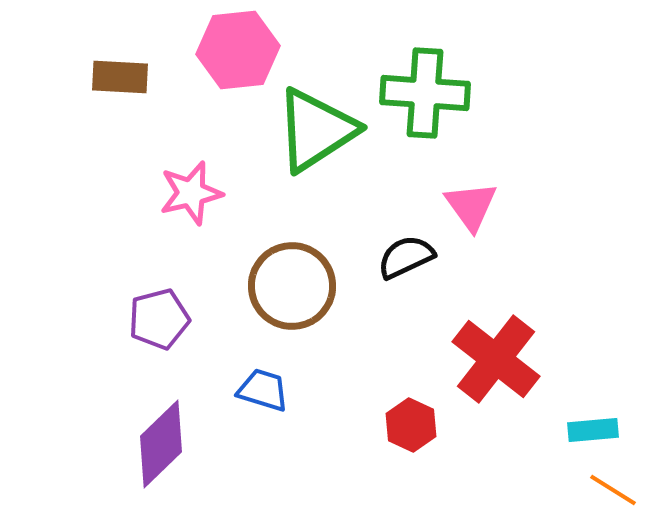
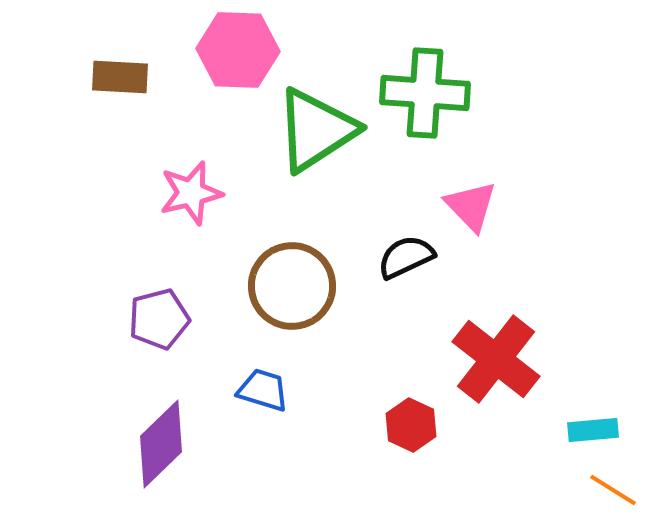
pink hexagon: rotated 8 degrees clockwise
pink triangle: rotated 8 degrees counterclockwise
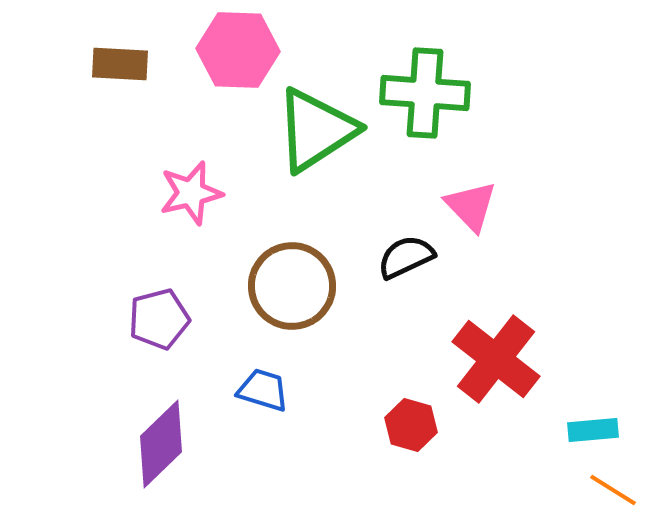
brown rectangle: moved 13 px up
red hexagon: rotated 9 degrees counterclockwise
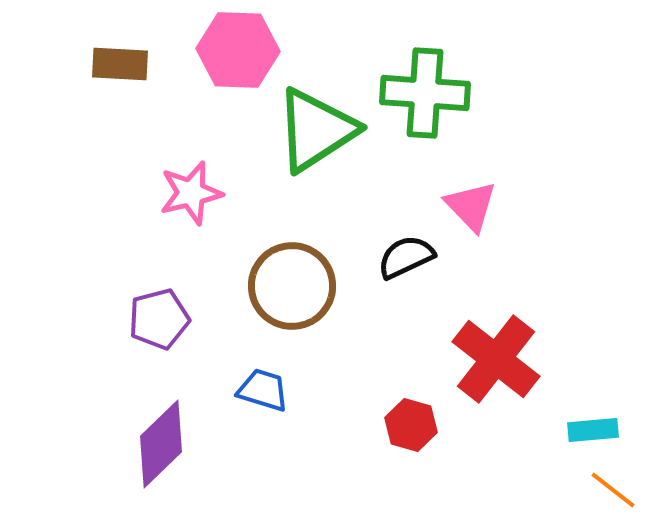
orange line: rotated 6 degrees clockwise
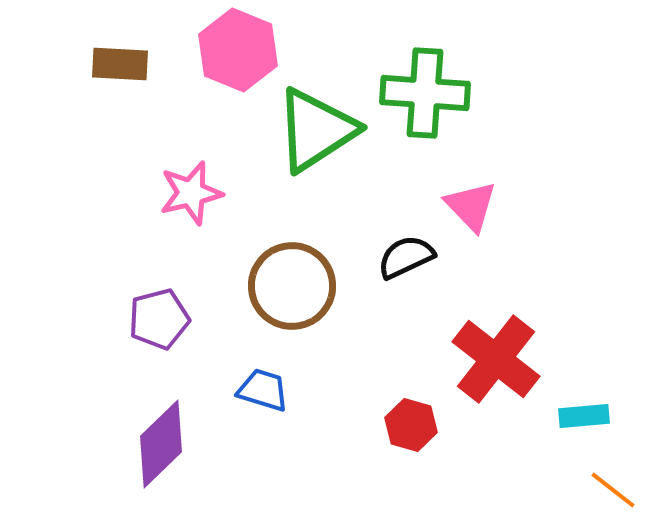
pink hexagon: rotated 20 degrees clockwise
cyan rectangle: moved 9 px left, 14 px up
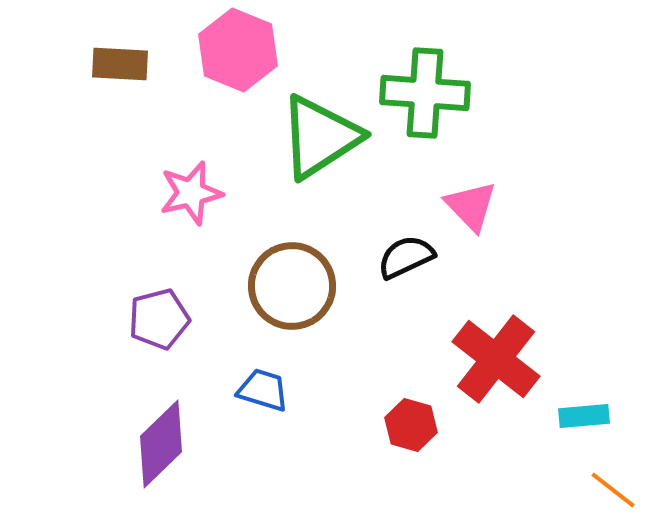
green triangle: moved 4 px right, 7 px down
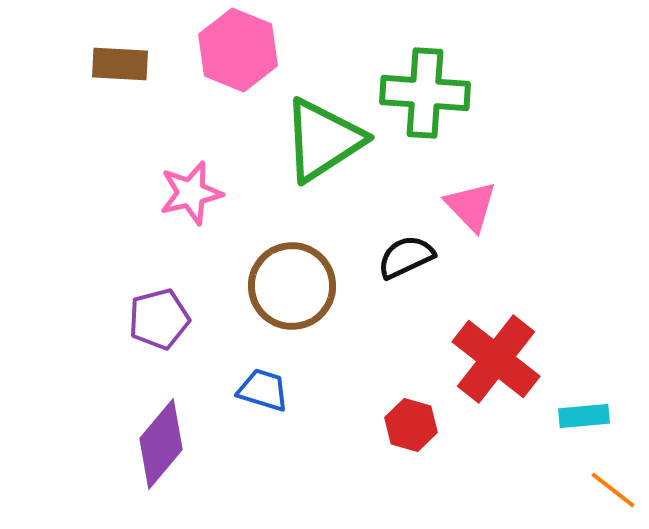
green triangle: moved 3 px right, 3 px down
purple diamond: rotated 6 degrees counterclockwise
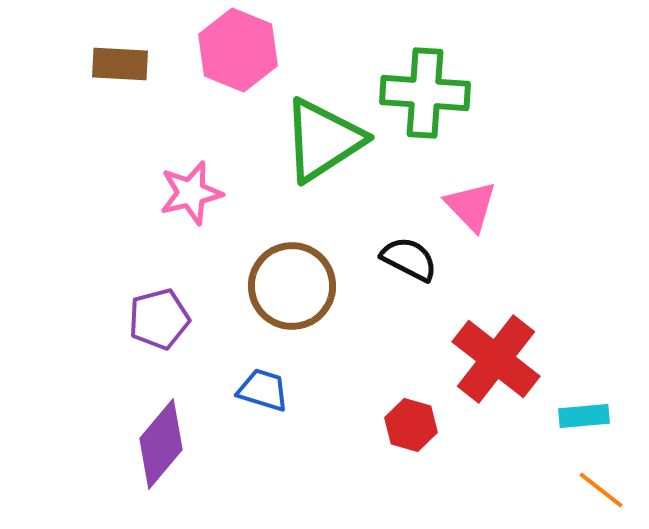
black semicircle: moved 3 px right, 2 px down; rotated 52 degrees clockwise
orange line: moved 12 px left
